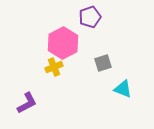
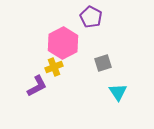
purple pentagon: moved 1 px right; rotated 25 degrees counterclockwise
cyan triangle: moved 5 px left, 3 px down; rotated 36 degrees clockwise
purple L-shape: moved 10 px right, 17 px up
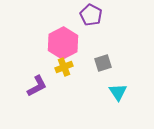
purple pentagon: moved 2 px up
yellow cross: moved 10 px right
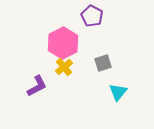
purple pentagon: moved 1 px right, 1 px down
yellow cross: rotated 18 degrees counterclockwise
cyan triangle: rotated 12 degrees clockwise
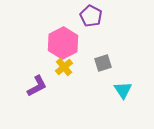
purple pentagon: moved 1 px left
cyan triangle: moved 5 px right, 2 px up; rotated 12 degrees counterclockwise
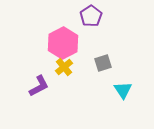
purple pentagon: rotated 10 degrees clockwise
purple L-shape: moved 2 px right
